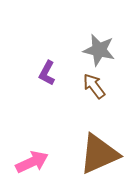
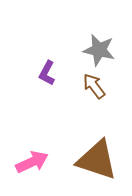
brown triangle: moved 2 px left, 6 px down; rotated 42 degrees clockwise
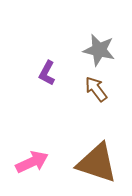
brown arrow: moved 2 px right, 3 px down
brown triangle: moved 3 px down
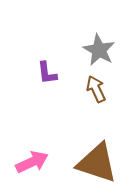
gray star: rotated 16 degrees clockwise
purple L-shape: rotated 35 degrees counterclockwise
brown arrow: rotated 12 degrees clockwise
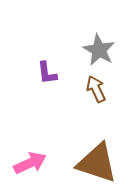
pink arrow: moved 2 px left, 1 px down
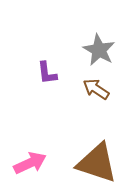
brown arrow: rotated 32 degrees counterclockwise
